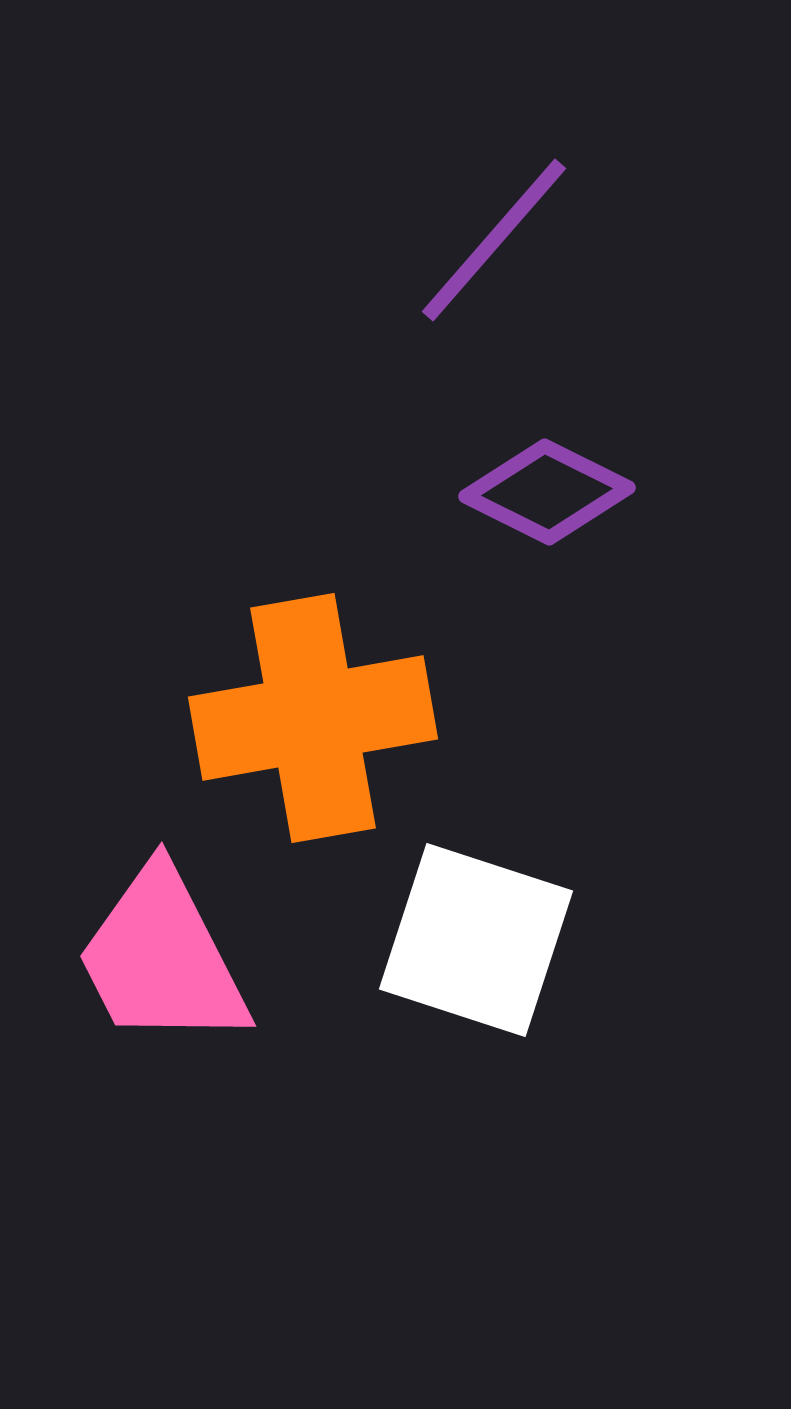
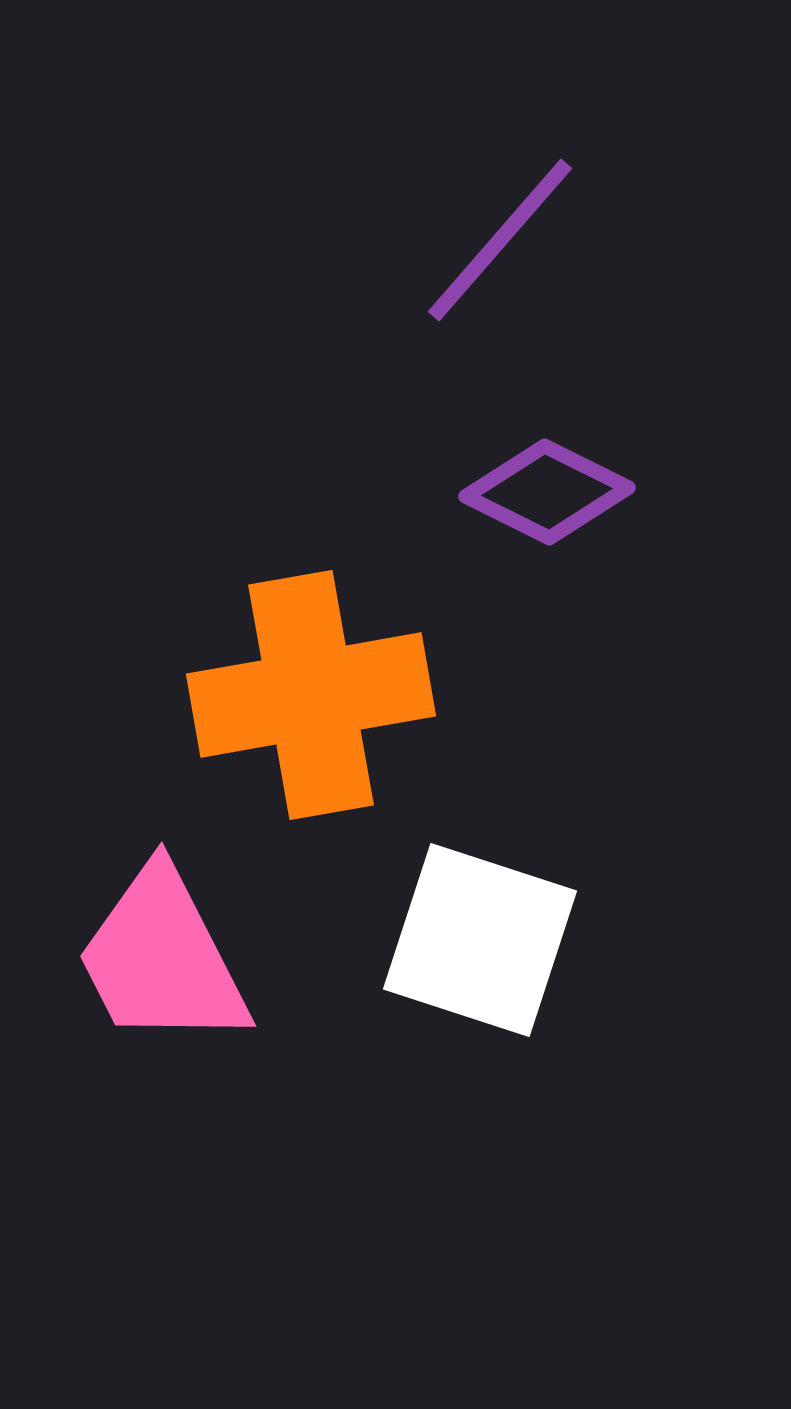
purple line: moved 6 px right
orange cross: moved 2 px left, 23 px up
white square: moved 4 px right
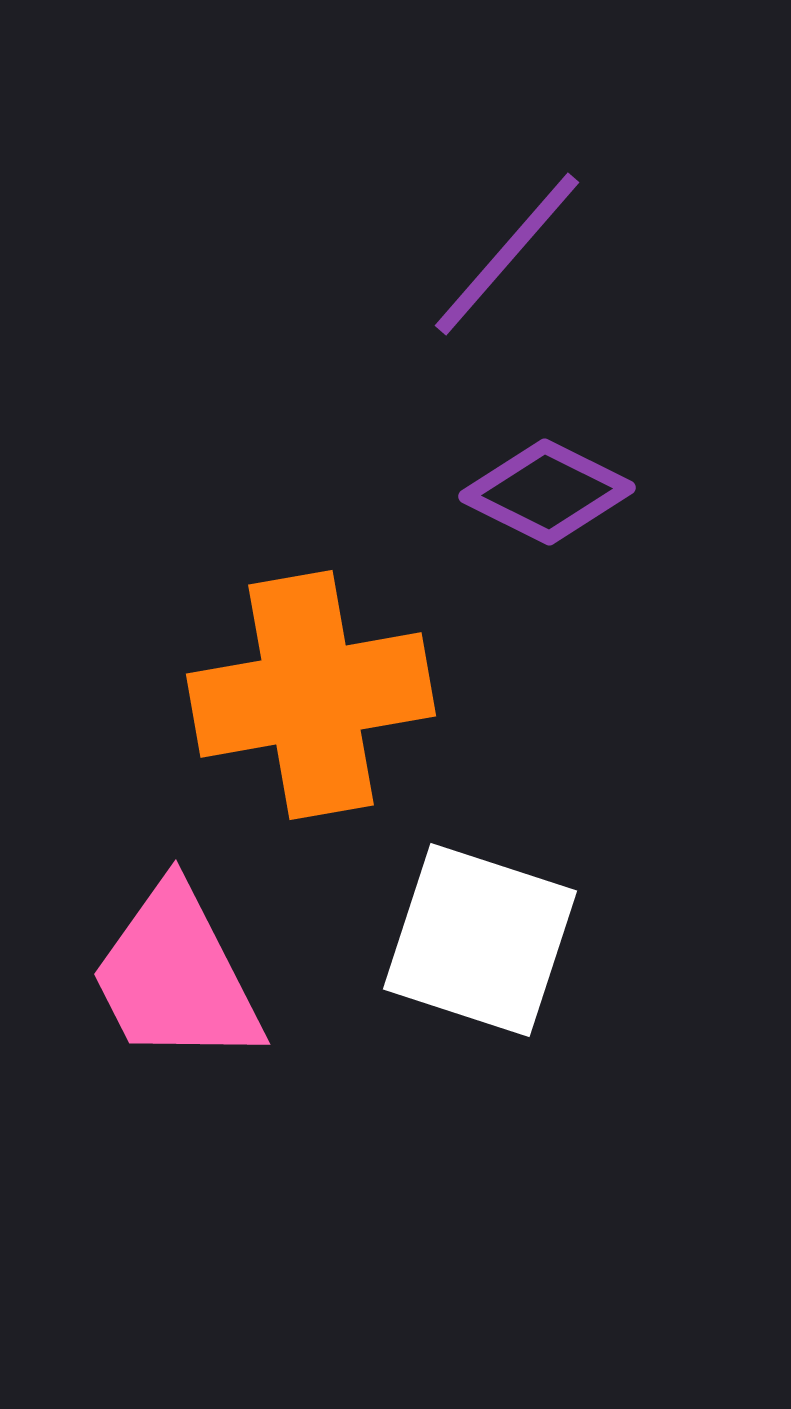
purple line: moved 7 px right, 14 px down
pink trapezoid: moved 14 px right, 18 px down
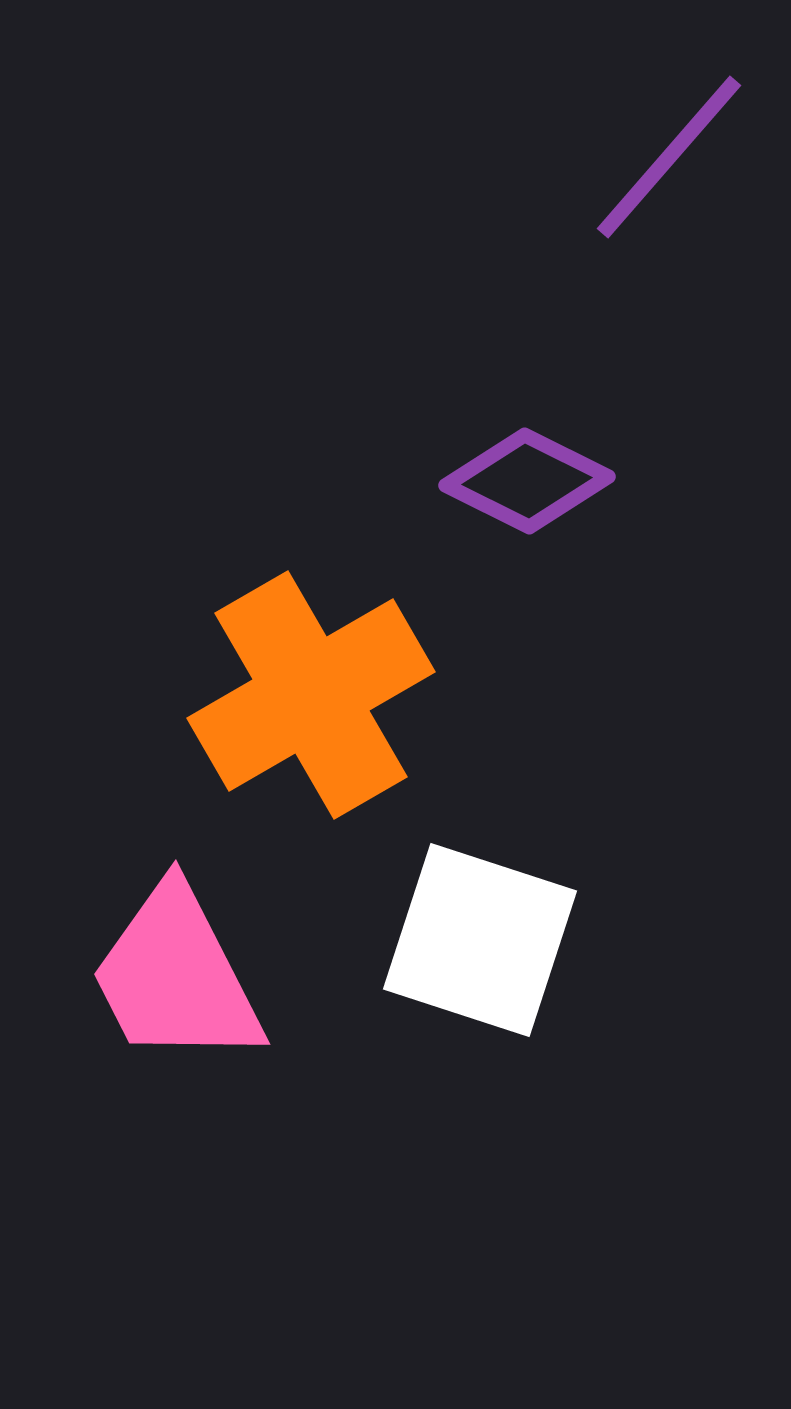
purple line: moved 162 px right, 97 px up
purple diamond: moved 20 px left, 11 px up
orange cross: rotated 20 degrees counterclockwise
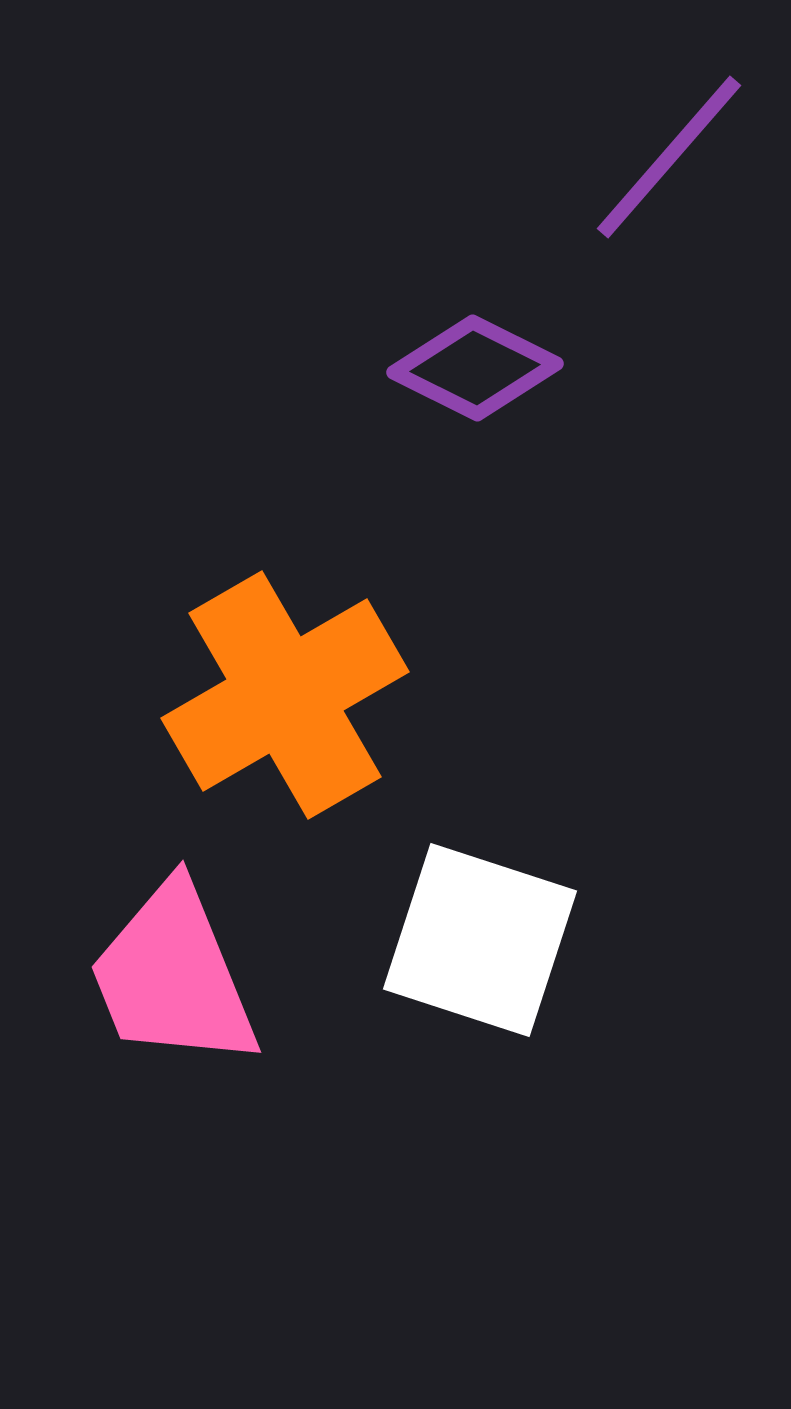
purple diamond: moved 52 px left, 113 px up
orange cross: moved 26 px left
pink trapezoid: moved 3 px left; rotated 5 degrees clockwise
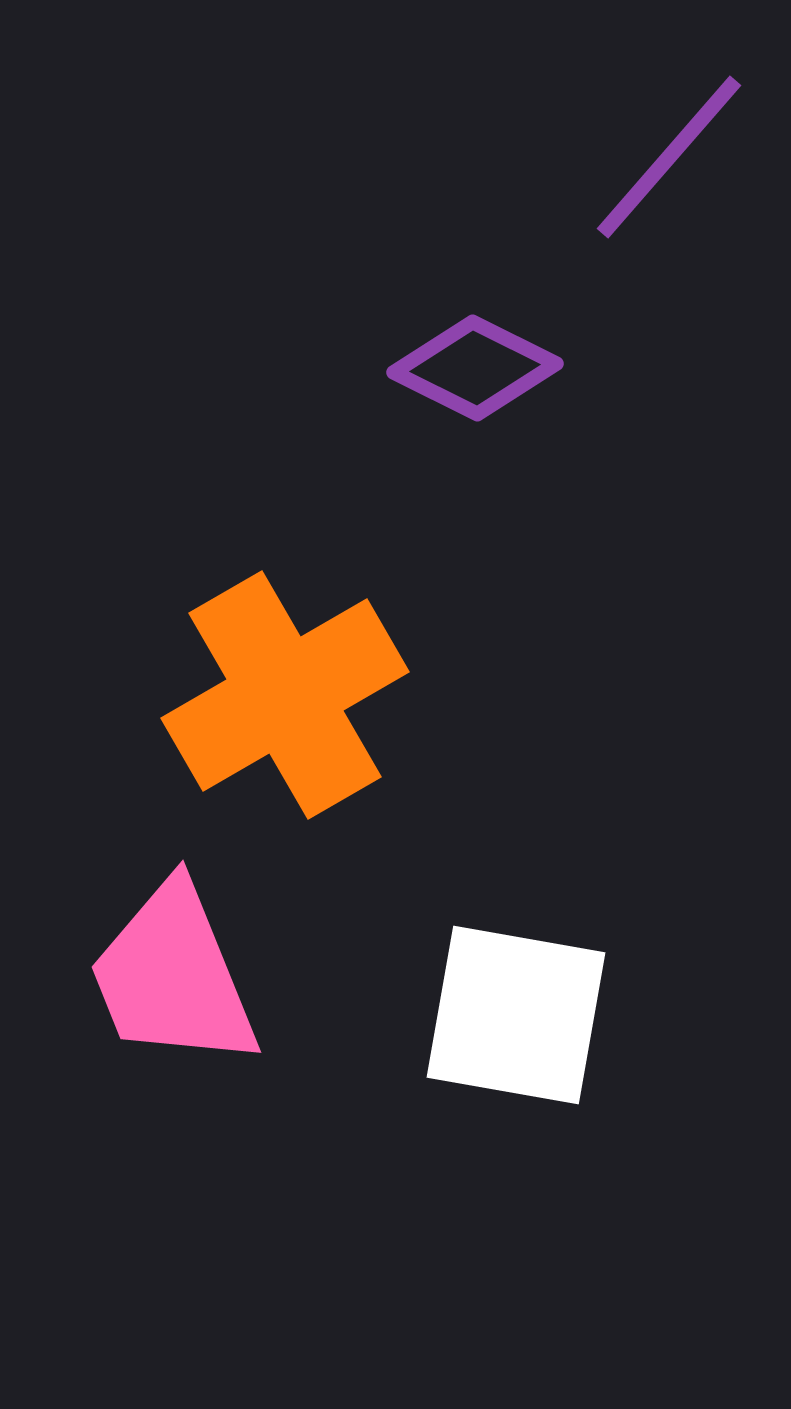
white square: moved 36 px right, 75 px down; rotated 8 degrees counterclockwise
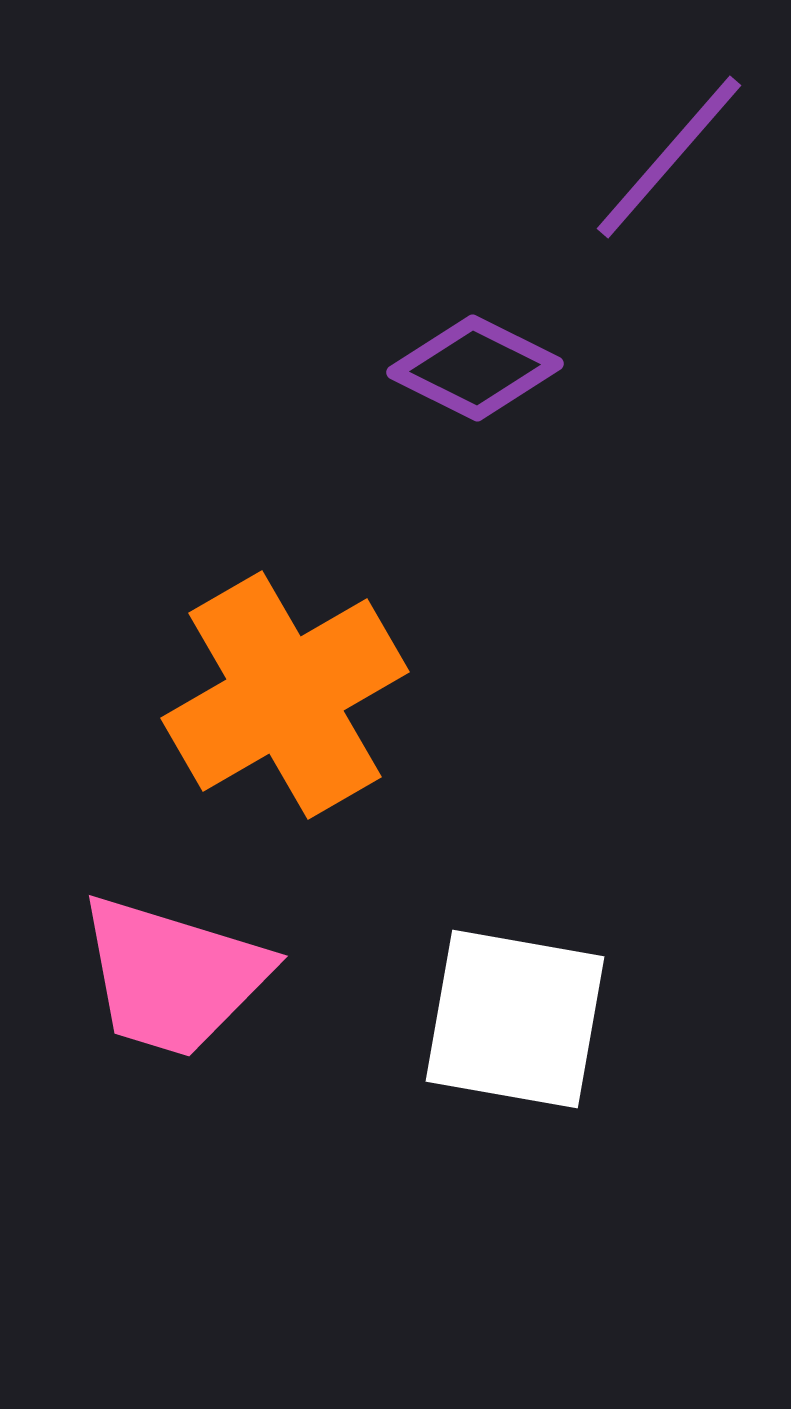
pink trapezoid: rotated 51 degrees counterclockwise
white square: moved 1 px left, 4 px down
